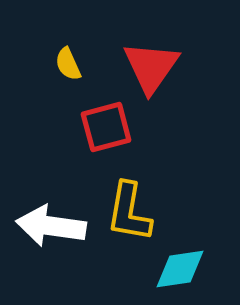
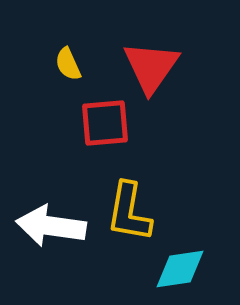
red square: moved 1 px left, 4 px up; rotated 10 degrees clockwise
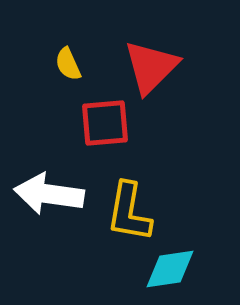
red triangle: rotated 10 degrees clockwise
white arrow: moved 2 px left, 32 px up
cyan diamond: moved 10 px left
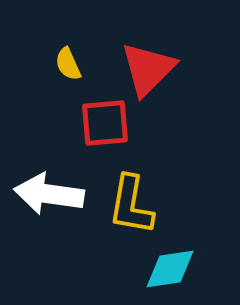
red triangle: moved 3 px left, 2 px down
yellow L-shape: moved 2 px right, 7 px up
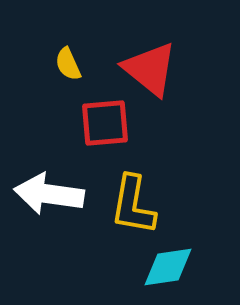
red triangle: moved 2 px right; rotated 36 degrees counterclockwise
yellow L-shape: moved 2 px right
cyan diamond: moved 2 px left, 2 px up
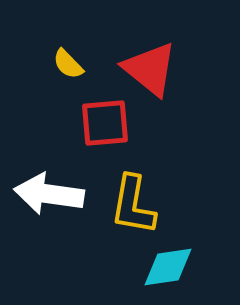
yellow semicircle: rotated 20 degrees counterclockwise
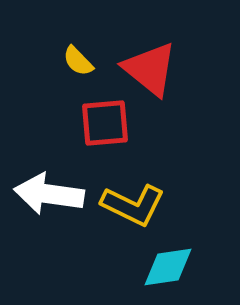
yellow semicircle: moved 10 px right, 3 px up
yellow L-shape: rotated 74 degrees counterclockwise
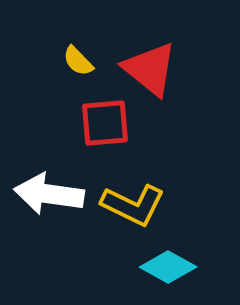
cyan diamond: rotated 38 degrees clockwise
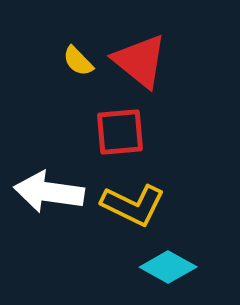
red triangle: moved 10 px left, 8 px up
red square: moved 15 px right, 9 px down
white arrow: moved 2 px up
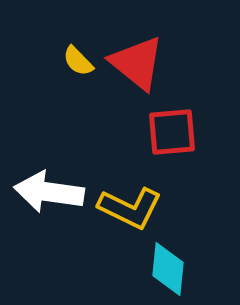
red triangle: moved 3 px left, 2 px down
red square: moved 52 px right
yellow L-shape: moved 3 px left, 3 px down
cyan diamond: moved 2 px down; rotated 66 degrees clockwise
